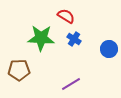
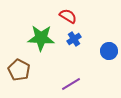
red semicircle: moved 2 px right
blue cross: rotated 24 degrees clockwise
blue circle: moved 2 px down
brown pentagon: rotated 30 degrees clockwise
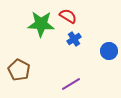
green star: moved 14 px up
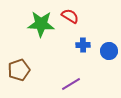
red semicircle: moved 2 px right
blue cross: moved 9 px right, 6 px down; rotated 32 degrees clockwise
brown pentagon: rotated 25 degrees clockwise
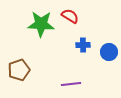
blue circle: moved 1 px down
purple line: rotated 24 degrees clockwise
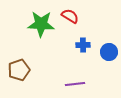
purple line: moved 4 px right
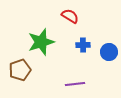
green star: moved 18 px down; rotated 20 degrees counterclockwise
brown pentagon: moved 1 px right
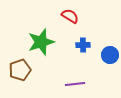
blue circle: moved 1 px right, 3 px down
